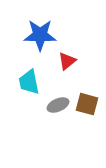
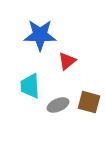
cyan trapezoid: moved 1 px right, 4 px down; rotated 8 degrees clockwise
brown square: moved 2 px right, 2 px up
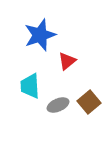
blue star: rotated 20 degrees counterclockwise
brown square: rotated 35 degrees clockwise
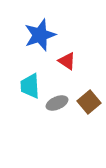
red triangle: rotated 48 degrees counterclockwise
gray ellipse: moved 1 px left, 2 px up
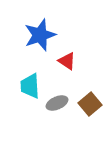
brown square: moved 1 px right, 2 px down
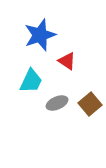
cyan trapezoid: moved 1 px right, 5 px up; rotated 152 degrees counterclockwise
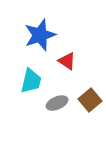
cyan trapezoid: rotated 12 degrees counterclockwise
brown square: moved 4 px up
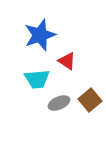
cyan trapezoid: moved 6 px right, 2 px up; rotated 72 degrees clockwise
gray ellipse: moved 2 px right
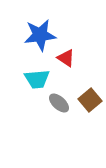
blue star: rotated 12 degrees clockwise
red triangle: moved 1 px left, 3 px up
gray ellipse: rotated 65 degrees clockwise
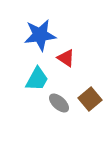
cyan trapezoid: rotated 56 degrees counterclockwise
brown square: moved 1 px up
